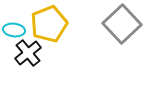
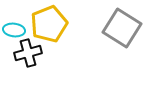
gray square: moved 4 px down; rotated 15 degrees counterclockwise
black cross: rotated 24 degrees clockwise
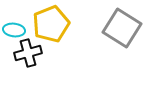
yellow pentagon: moved 2 px right
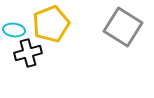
gray square: moved 1 px right, 1 px up
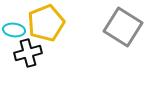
yellow pentagon: moved 5 px left, 1 px up
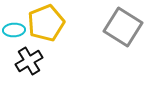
cyan ellipse: rotated 10 degrees counterclockwise
black cross: moved 1 px right, 8 px down; rotated 16 degrees counterclockwise
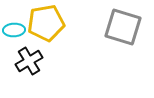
yellow pentagon: rotated 12 degrees clockwise
gray square: rotated 15 degrees counterclockwise
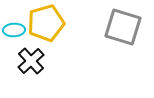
yellow pentagon: rotated 6 degrees counterclockwise
black cross: moved 2 px right; rotated 12 degrees counterclockwise
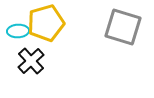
cyan ellipse: moved 4 px right, 1 px down
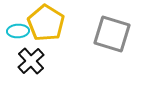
yellow pentagon: rotated 24 degrees counterclockwise
gray square: moved 11 px left, 7 px down
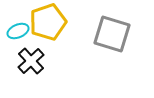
yellow pentagon: moved 2 px right, 1 px up; rotated 21 degrees clockwise
cyan ellipse: rotated 20 degrees counterclockwise
